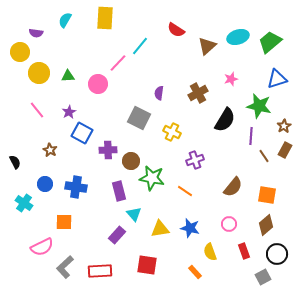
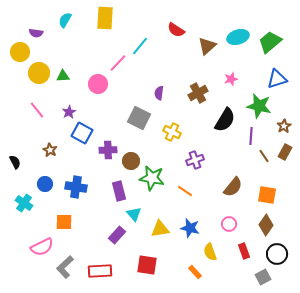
green triangle at (68, 76): moved 5 px left
brown rectangle at (285, 150): moved 2 px down
brown diamond at (266, 225): rotated 15 degrees counterclockwise
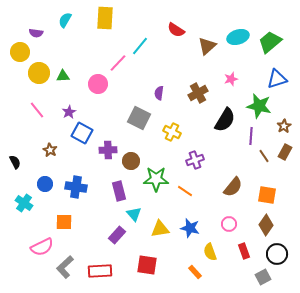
green star at (152, 178): moved 4 px right, 1 px down; rotated 10 degrees counterclockwise
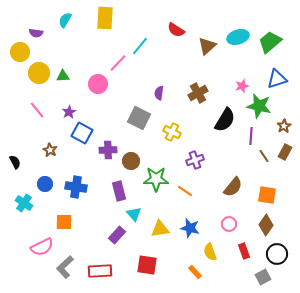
pink star at (231, 79): moved 11 px right, 7 px down
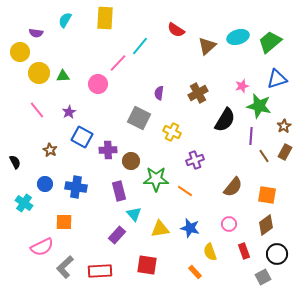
blue square at (82, 133): moved 4 px down
brown diamond at (266, 225): rotated 20 degrees clockwise
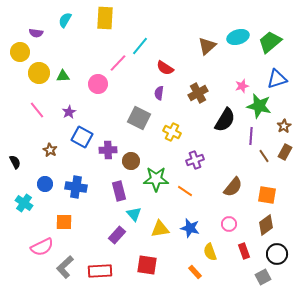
red semicircle at (176, 30): moved 11 px left, 38 px down
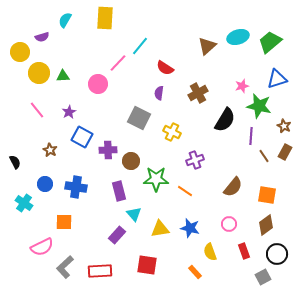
purple semicircle at (36, 33): moved 6 px right, 4 px down; rotated 24 degrees counterclockwise
brown star at (284, 126): rotated 16 degrees counterclockwise
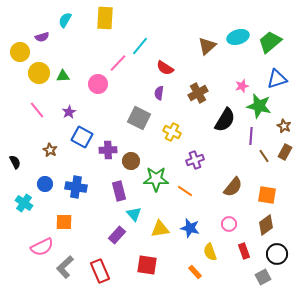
red rectangle at (100, 271): rotated 70 degrees clockwise
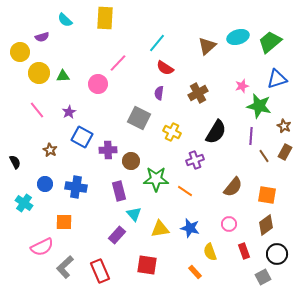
cyan semicircle at (65, 20): rotated 77 degrees counterclockwise
cyan line at (140, 46): moved 17 px right, 3 px up
black semicircle at (225, 120): moved 9 px left, 12 px down
